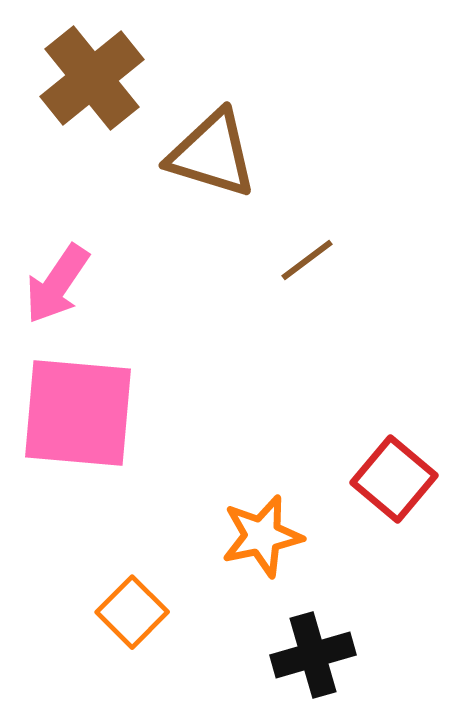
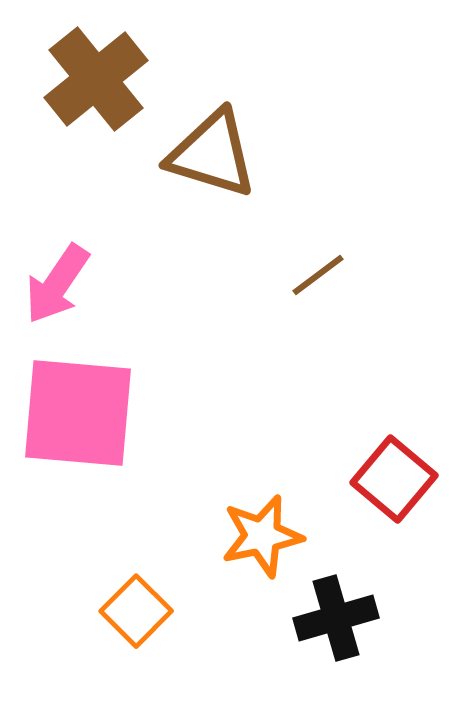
brown cross: moved 4 px right, 1 px down
brown line: moved 11 px right, 15 px down
orange square: moved 4 px right, 1 px up
black cross: moved 23 px right, 37 px up
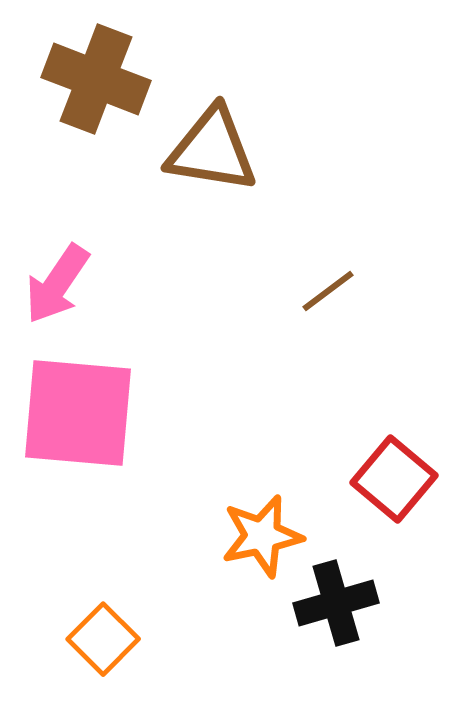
brown cross: rotated 30 degrees counterclockwise
brown triangle: moved 4 px up; rotated 8 degrees counterclockwise
brown line: moved 10 px right, 16 px down
orange square: moved 33 px left, 28 px down
black cross: moved 15 px up
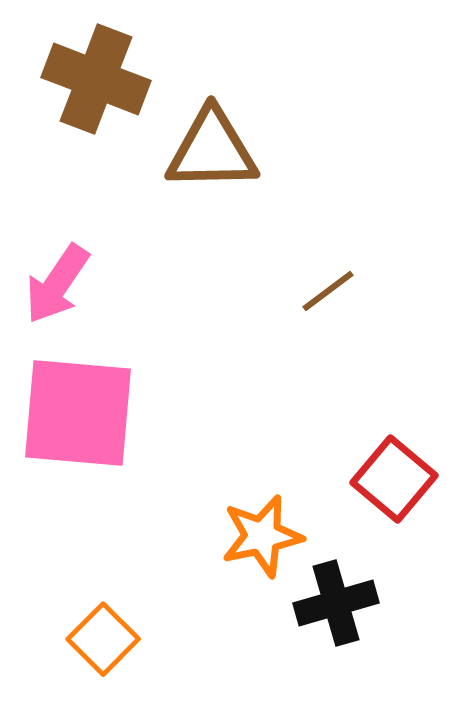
brown triangle: rotated 10 degrees counterclockwise
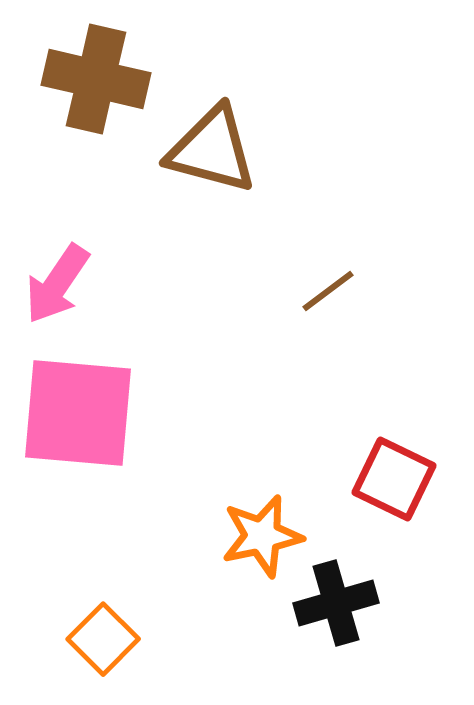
brown cross: rotated 8 degrees counterclockwise
brown triangle: rotated 16 degrees clockwise
red square: rotated 14 degrees counterclockwise
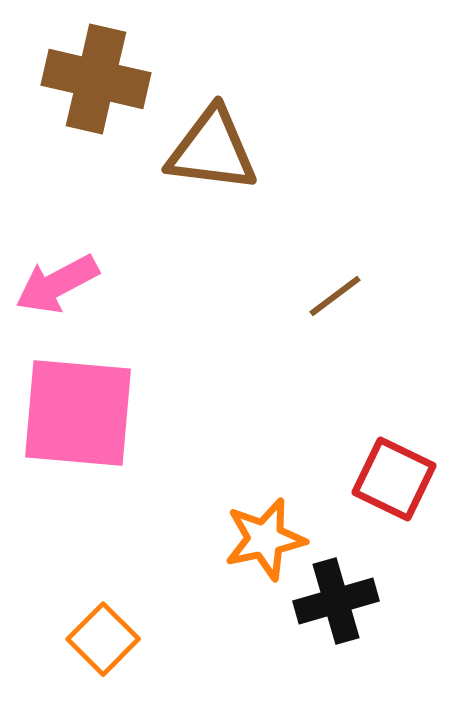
brown triangle: rotated 8 degrees counterclockwise
pink arrow: rotated 28 degrees clockwise
brown line: moved 7 px right, 5 px down
orange star: moved 3 px right, 3 px down
black cross: moved 2 px up
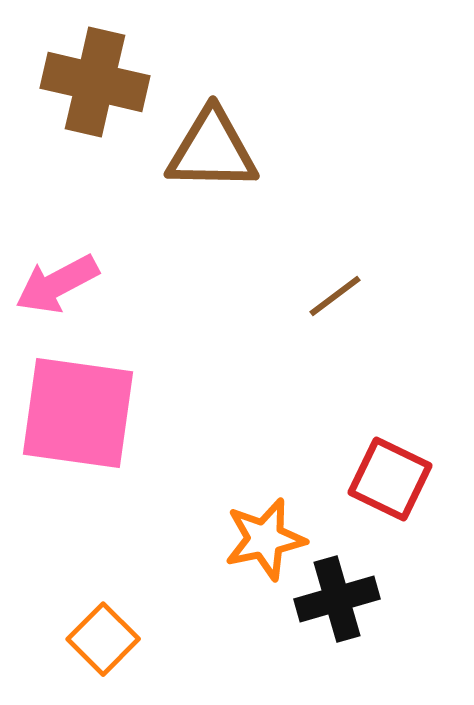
brown cross: moved 1 px left, 3 px down
brown triangle: rotated 6 degrees counterclockwise
pink square: rotated 3 degrees clockwise
red square: moved 4 px left
black cross: moved 1 px right, 2 px up
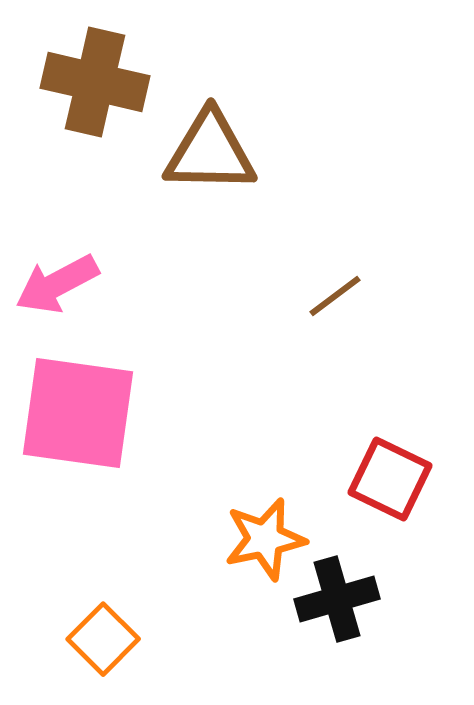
brown triangle: moved 2 px left, 2 px down
